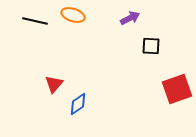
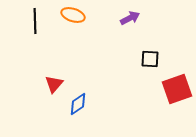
black line: rotated 75 degrees clockwise
black square: moved 1 px left, 13 px down
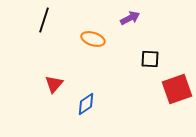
orange ellipse: moved 20 px right, 24 px down
black line: moved 9 px right, 1 px up; rotated 20 degrees clockwise
blue diamond: moved 8 px right
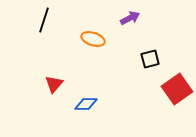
black square: rotated 18 degrees counterclockwise
red square: rotated 16 degrees counterclockwise
blue diamond: rotated 35 degrees clockwise
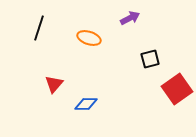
black line: moved 5 px left, 8 px down
orange ellipse: moved 4 px left, 1 px up
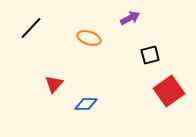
black line: moved 8 px left; rotated 25 degrees clockwise
black square: moved 4 px up
red square: moved 8 px left, 2 px down
